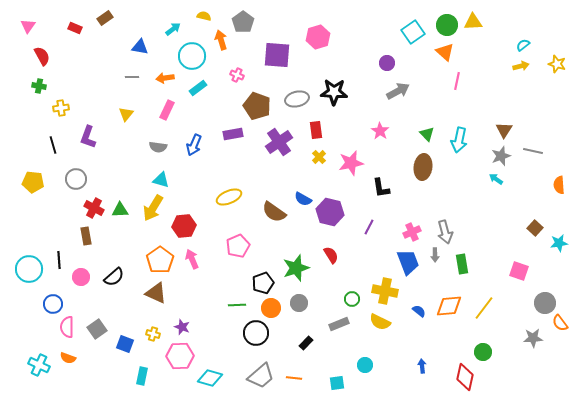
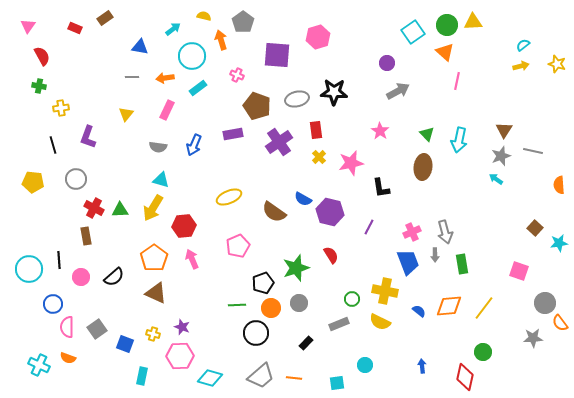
orange pentagon at (160, 260): moved 6 px left, 2 px up
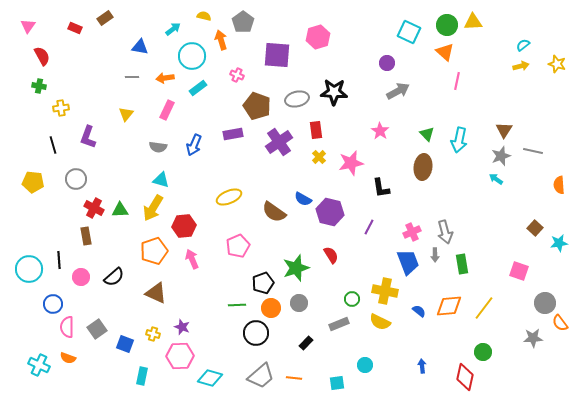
cyan square at (413, 32): moved 4 px left; rotated 30 degrees counterclockwise
orange pentagon at (154, 258): moved 7 px up; rotated 16 degrees clockwise
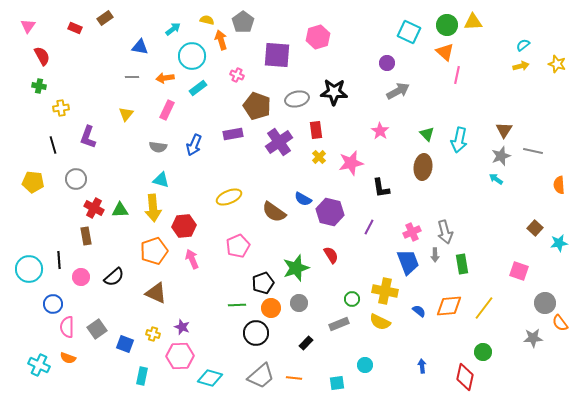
yellow semicircle at (204, 16): moved 3 px right, 4 px down
pink line at (457, 81): moved 6 px up
yellow arrow at (153, 208): rotated 36 degrees counterclockwise
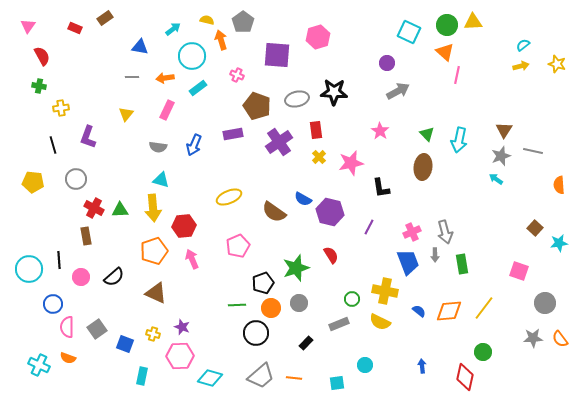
orange diamond at (449, 306): moved 5 px down
orange semicircle at (560, 323): moved 16 px down
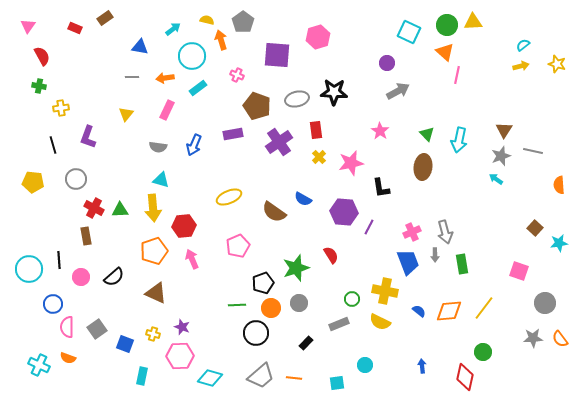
purple hexagon at (330, 212): moved 14 px right; rotated 8 degrees counterclockwise
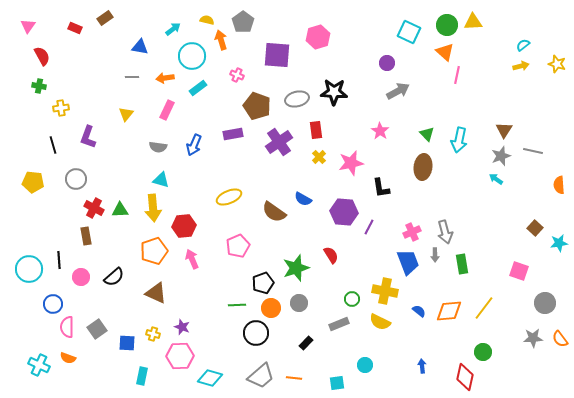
blue square at (125, 344): moved 2 px right, 1 px up; rotated 18 degrees counterclockwise
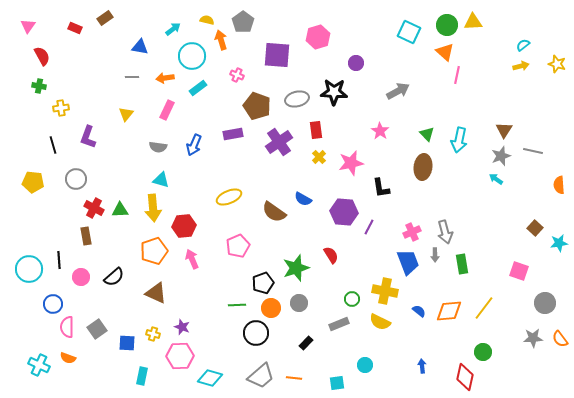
purple circle at (387, 63): moved 31 px left
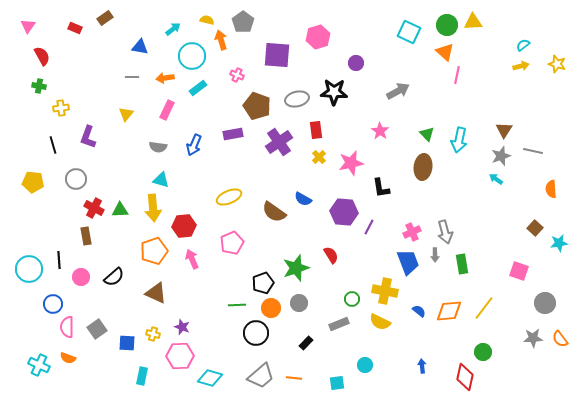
orange semicircle at (559, 185): moved 8 px left, 4 px down
pink pentagon at (238, 246): moved 6 px left, 3 px up
